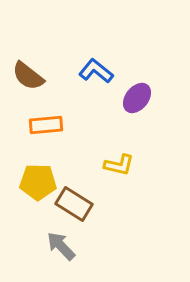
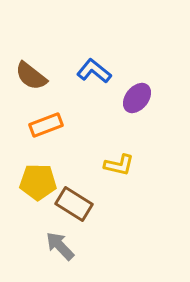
blue L-shape: moved 2 px left
brown semicircle: moved 3 px right
orange rectangle: rotated 16 degrees counterclockwise
gray arrow: moved 1 px left
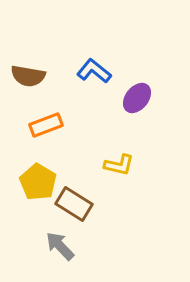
brown semicircle: moved 3 px left; rotated 28 degrees counterclockwise
yellow pentagon: rotated 30 degrees clockwise
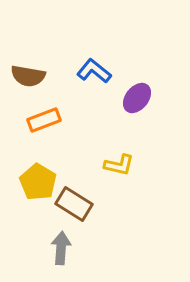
orange rectangle: moved 2 px left, 5 px up
gray arrow: moved 1 px right, 2 px down; rotated 48 degrees clockwise
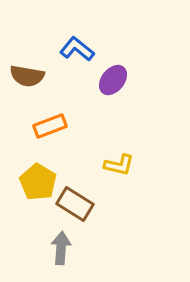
blue L-shape: moved 17 px left, 22 px up
brown semicircle: moved 1 px left
purple ellipse: moved 24 px left, 18 px up
orange rectangle: moved 6 px right, 6 px down
brown rectangle: moved 1 px right
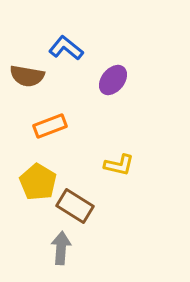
blue L-shape: moved 11 px left, 1 px up
brown rectangle: moved 2 px down
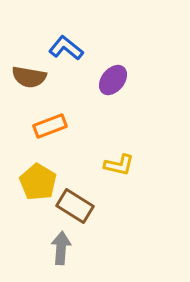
brown semicircle: moved 2 px right, 1 px down
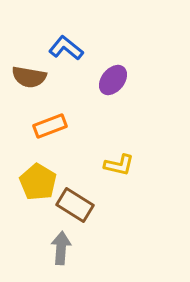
brown rectangle: moved 1 px up
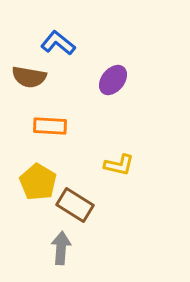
blue L-shape: moved 8 px left, 5 px up
orange rectangle: rotated 24 degrees clockwise
